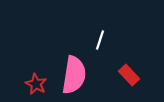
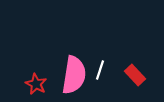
white line: moved 30 px down
red rectangle: moved 6 px right
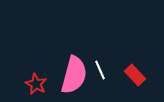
white line: rotated 42 degrees counterclockwise
pink semicircle: rotated 6 degrees clockwise
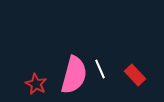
white line: moved 1 px up
